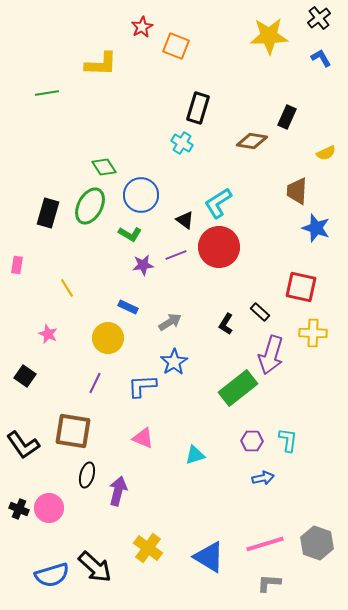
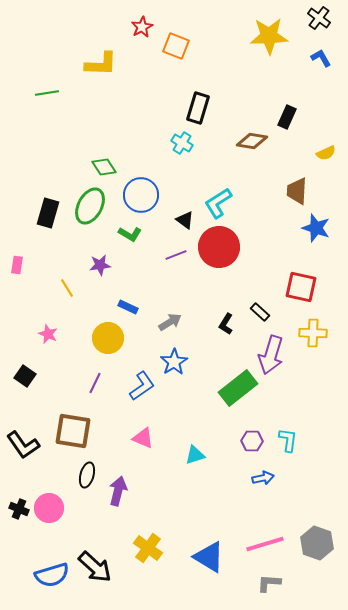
black cross at (319, 18): rotated 15 degrees counterclockwise
purple star at (143, 265): moved 43 px left
blue L-shape at (142, 386): rotated 148 degrees clockwise
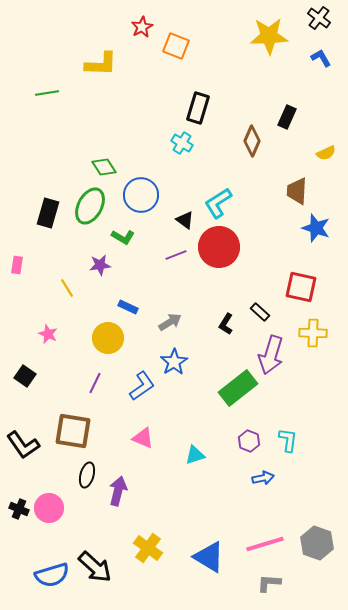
brown diamond at (252, 141): rotated 76 degrees counterclockwise
green L-shape at (130, 234): moved 7 px left, 3 px down
purple hexagon at (252, 441): moved 3 px left; rotated 20 degrees clockwise
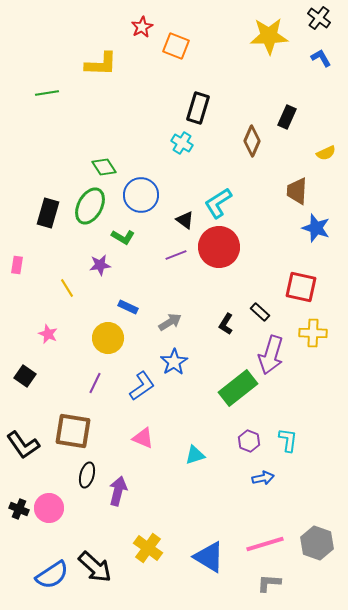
blue semicircle at (52, 575): rotated 16 degrees counterclockwise
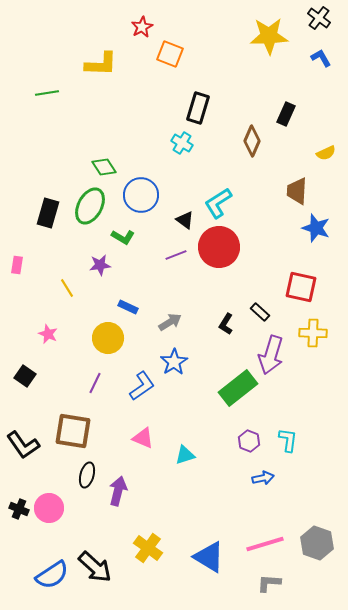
orange square at (176, 46): moved 6 px left, 8 px down
black rectangle at (287, 117): moved 1 px left, 3 px up
cyan triangle at (195, 455): moved 10 px left
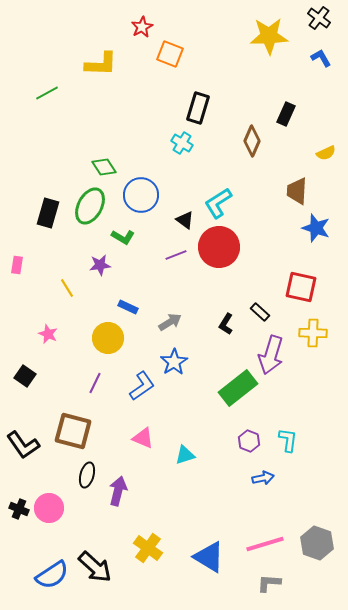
green line at (47, 93): rotated 20 degrees counterclockwise
brown square at (73, 431): rotated 6 degrees clockwise
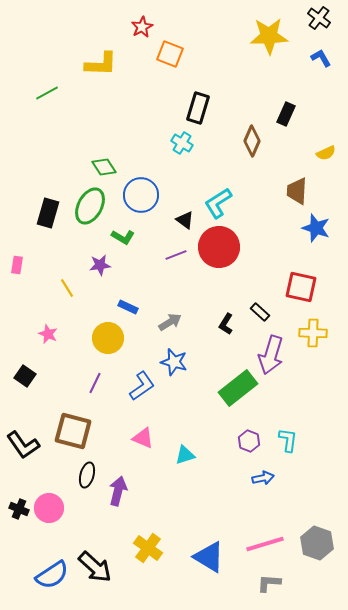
blue star at (174, 362): rotated 24 degrees counterclockwise
